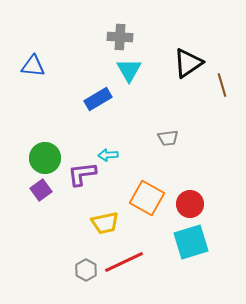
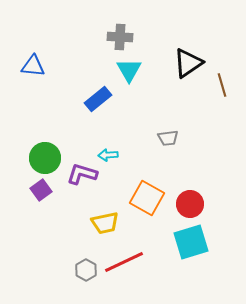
blue rectangle: rotated 8 degrees counterclockwise
purple L-shape: rotated 24 degrees clockwise
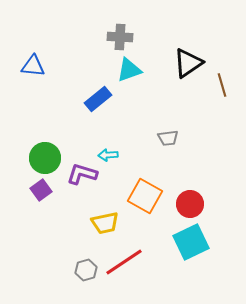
cyan triangle: rotated 40 degrees clockwise
orange square: moved 2 px left, 2 px up
cyan square: rotated 9 degrees counterclockwise
red line: rotated 9 degrees counterclockwise
gray hexagon: rotated 15 degrees clockwise
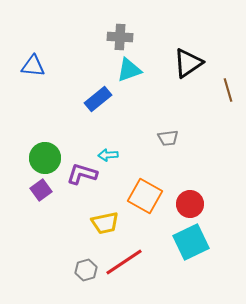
brown line: moved 6 px right, 5 px down
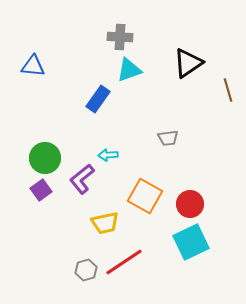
blue rectangle: rotated 16 degrees counterclockwise
purple L-shape: moved 5 px down; rotated 56 degrees counterclockwise
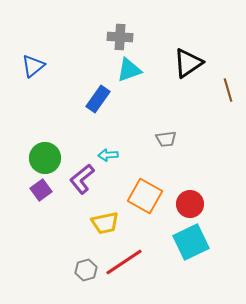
blue triangle: rotated 45 degrees counterclockwise
gray trapezoid: moved 2 px left, 1 px down
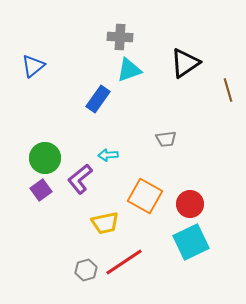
black triangle: moved 3 px left
purple L-shape: moved 2 px left
